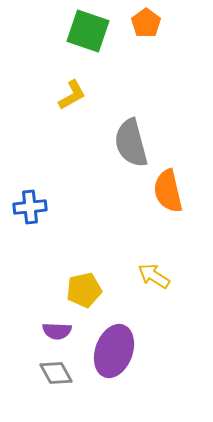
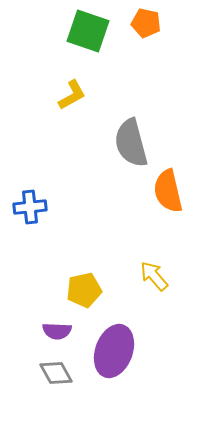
orange pentagon: rotated 24 degrees counterclockwise
yellow arrow: rotated 16 degrees clockwise
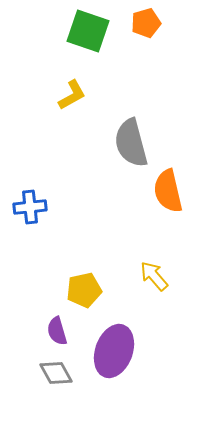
orange pentagon: rotated 28 degrees counterclockwise
purple semicircle: rotated 72 degrees clockwise
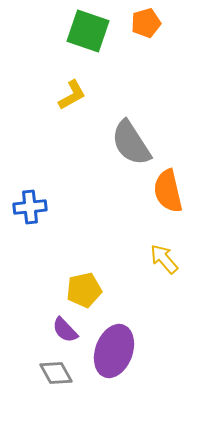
gray semicircle: rotated 18 degrees counterclockwise
yellow arrow: moved 10 px right, 17 px up
purple semicircle: moved 8 px right, 1 px up; rotated 28 degrees counterclockwise
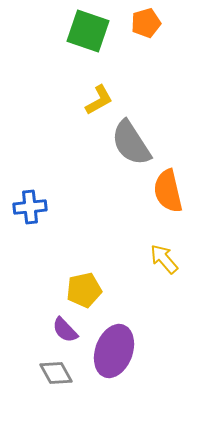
yellow L-shape: moved 27 px right, 5 px down
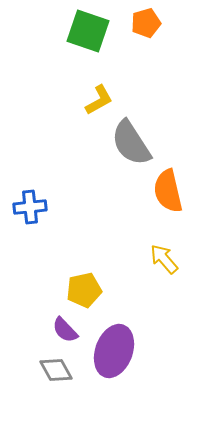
gray diamond: moved 3 px up
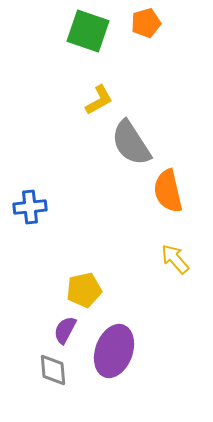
yellow arrow: moved 11 px right
purple semicircle: rotated 72 degrees clockwise
gray diamond: moved 3 px left; rotated 24 degrees clockwise
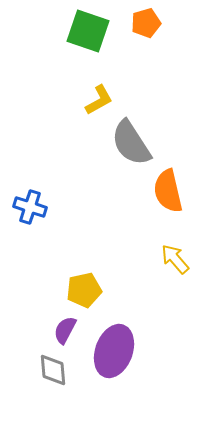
blue cross: rotated 24 degrees clockwise
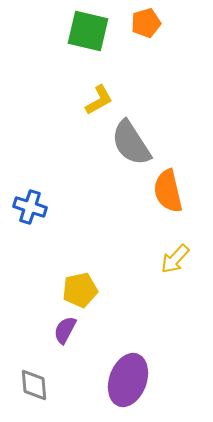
green square: rotated 6 degrees counterclockwise
yellow arrow: rotated 96 degrees counterclockwise
yellow pentagon: moved 4 px left
purple ellipse: moved 14 px right, 29 px down
gray diamond: moved 19 px left, 15 px down
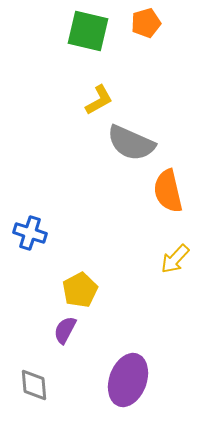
gray semicircle: rotated 33 degrees counterclockwise
blue cross: moved 26 px down
yellow pentagon: rotated 16 degrees counterclockwise
